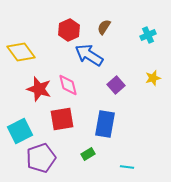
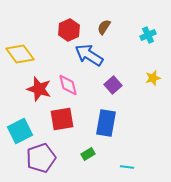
yellow diamond: moved 1 px left, 2 px down
purple square: moved 3 px left
blue rectangle: moved 1 px right, 1 px up
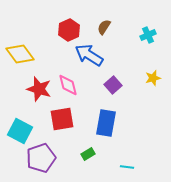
cyan square: rotated 35 degrees counterclockwise
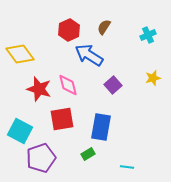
blue rectangle: moved 5 px left, 4 px down
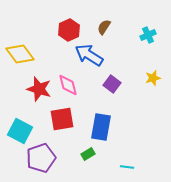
purple square: moved 1 px left, 1 px up; rotated 12 degrees counterclockwise
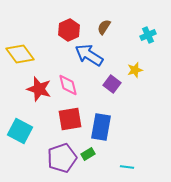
yellow star: moved 18 px left, 8 px up
red square: moved 8 px right
purple pentagon: moved 21 px right
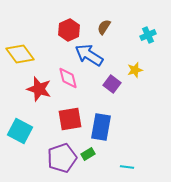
pink diamond: moved 7 px up
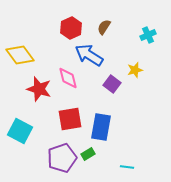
red hexagon: moved 2 px right, 2 px up
yellow diamond: moved 1 px down
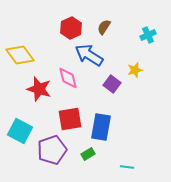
purple pentagon: moved 10 px left, 8 px up
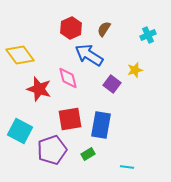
brown semicircle: moved 2 px down
blue rectangle: moved 2 px up
